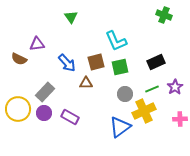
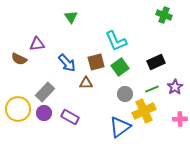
green square: rotated 24 degrees counterclockwise
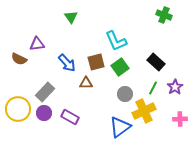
black rectangle: rotated 66 degrees clockwise
green line: moved 1 px right, 1 px up; rotated 40 degrees counterclockwise
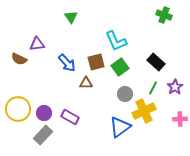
gray rectangle: moved 2 px left, 43 px down
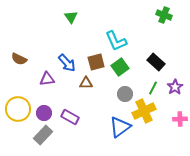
purple triangle: moved 10 px right, 35 px down
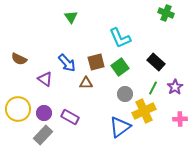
green cross: moved 2 px right, 2 px up
cyan L-shape: moved 4 px right, 3 px up
purple triangle: moved 2 px left; rotated 42 degrees clockwise
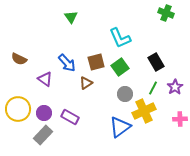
black rectangle: rotated 18 degrees clockwise
brown triangle: rotated 32 degrees counterclockwise
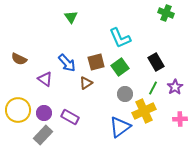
yellow circle: moved 1 px down
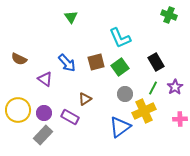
green cross: moved 3 px right, 2 px down
brown triangle: moved 1 px left, 16 px down
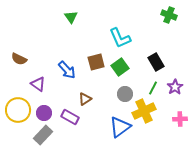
blue arrow: moved 7 px down
purple triangle: moved 7 px left, 5 px down
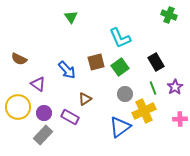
green line: rotated 48 degrees counterclockwise
yellow circle: moved 3 px up
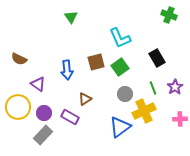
black rectangle: moved 1 px right, 4 px up
blue arrow: rotated 36 degrees clockwise
